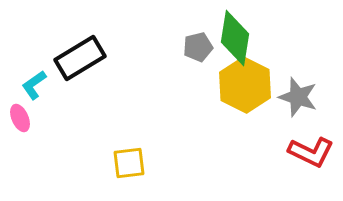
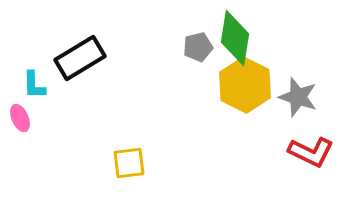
cyan L-shape: rotated 56 degrees counterclockwise
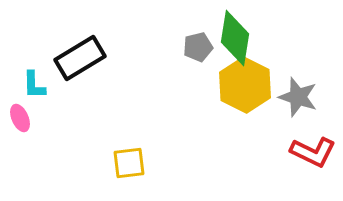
red L-shape: moved 2 px right
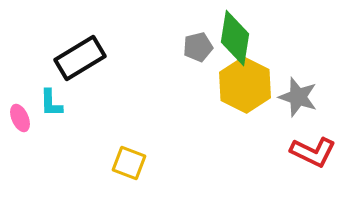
cyan L-shape: moved 17 px right, 18 px down
yellow square: rotated 28 degrees clockwise
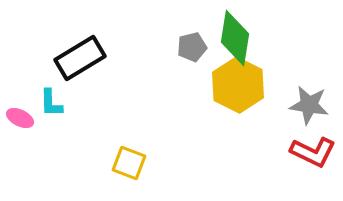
gray pentagon: moved 6 px left
yellow hexagon: moved 7 px left
gray star: moved 11 px right, 8 px down; rotated 9 degrees counterclockwise
pink ellipse: rotated 40 degrees counterclockwise
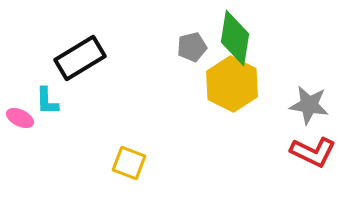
yellow hexagon: moved 6 px left, 1 px up
cyan L-shape: moved 4 px left, 2 px up
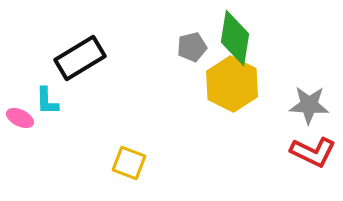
gray star: rotated 6 degrees counterclockwise
